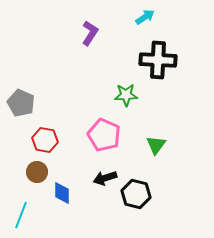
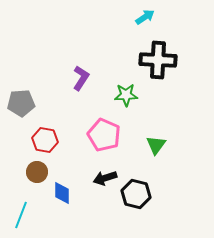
purple L-shape: moved 9 px left, 45 px down
gray pentagon: rotated 28 degrees counterclockwise
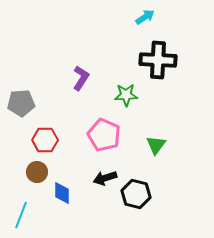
red hexagon: rotated 10 degrees counterclockwise
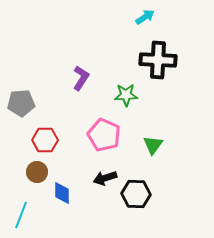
green triangle: moved 3 px left
black hexagon: rotated 12 degrees counterclockwise
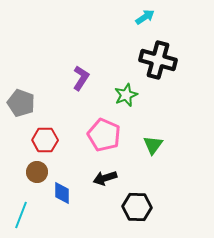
black cross: rotated 12 degrees clockwise
green star: rotated 20 degrees counterclockwise
gray pentagon: rotated 24 degrees clockwise
black hexagon: moved 1 px right, 13 px down
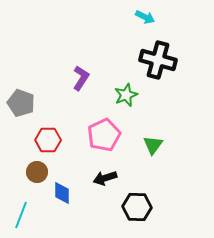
cyan arrow: rotated 60 degrees clockwise
pink pentagon: rotated 24 degrees clockwise
red hexagon: moved 3 px right
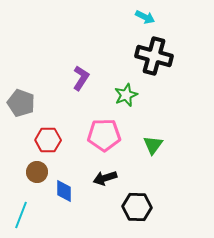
black cross: moved 4 px left, 4 px up
pink pentagon: rotated 24 degrees clockwise
blue diamond: moved 2 px right, 2 px up
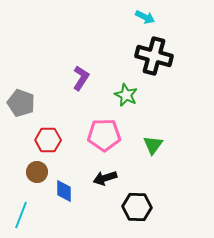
green star: rotated 25 degrees counterclockwise
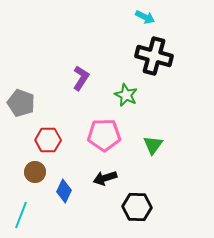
brown circle: moved 2 px left
blue diamond: rotated 25 degrees clockwise
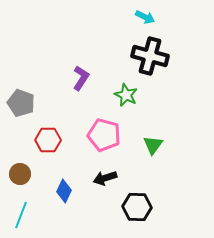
black cross: moved 4 px left
pink pentagon: rotated 16 degrees clockwise
brown circle: moved 15 px left, 2 px down
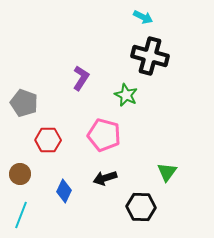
cyan arrow: moved 2 px left
gray pentagon: moved 3 px right
green triangle: moved 14 px right, 27 px down
black hexagon: moved 4 px right
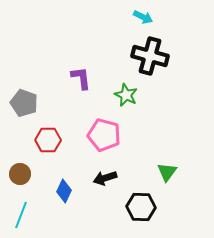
purple L-shape: rotated 40 degrees counterclockwise
